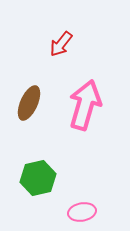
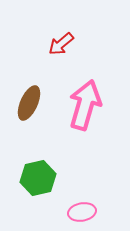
red arrow: rotated 12 degrees clockwise
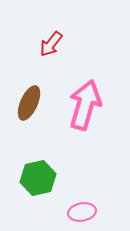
red arrow: moved 10 px left; rotated 12 degrees counterclockwise
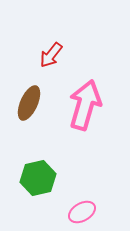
red arrow: moved 11 px down
pink ellipse: rotated 20 degrees counterclockwise
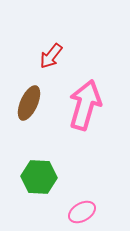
red arrow: moved 1 px down
green hexagon: moved 1 px right, 1 px up; rotated 16 degrees clockwise
